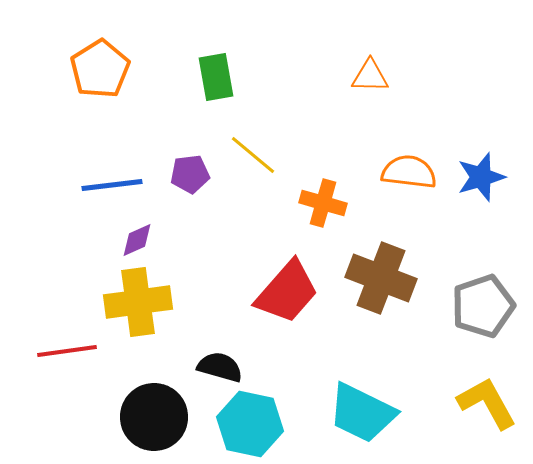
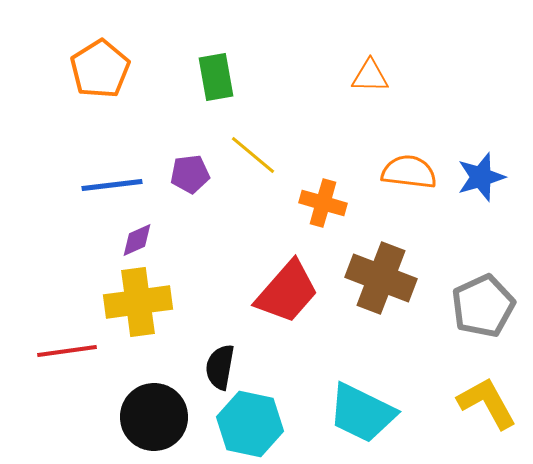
gray pentagon: rotated 6 degrees counterclockwise
black semicircle: rotated 96 degrees counterclockwise
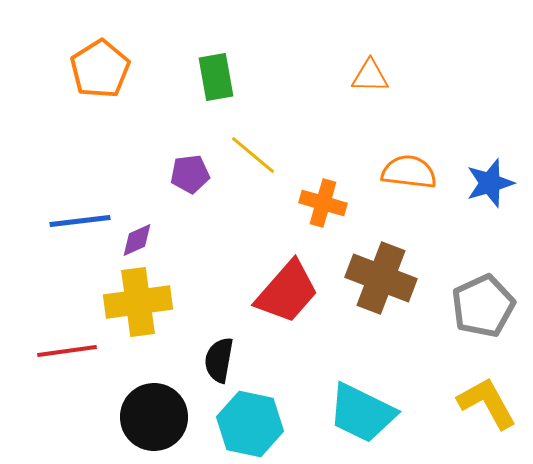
blue star: moved 9 px right, 6 px down
blue line: moved 32 px left, 36 px down
black semicircle: moved 1 px left, 7 px up
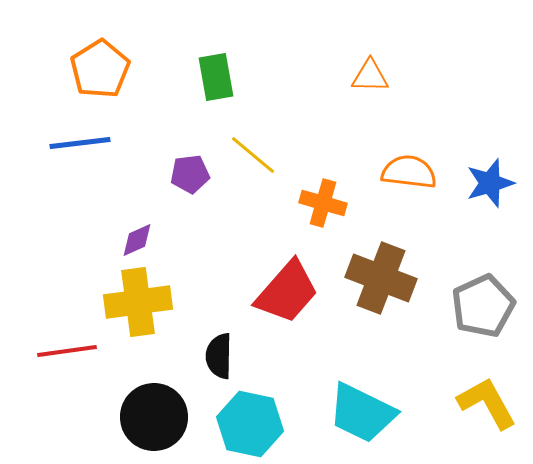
blue line: moved 78 px up
black semicircle: moved 4 px up; rotated 9 degrees counterclockwise
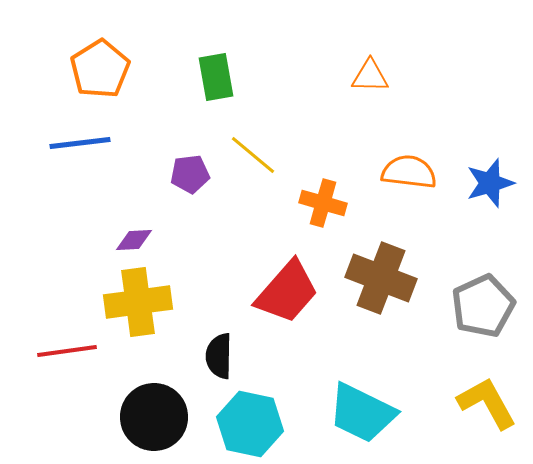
purple diamond: moved 3 px left; rotated 21 degrees clockwise
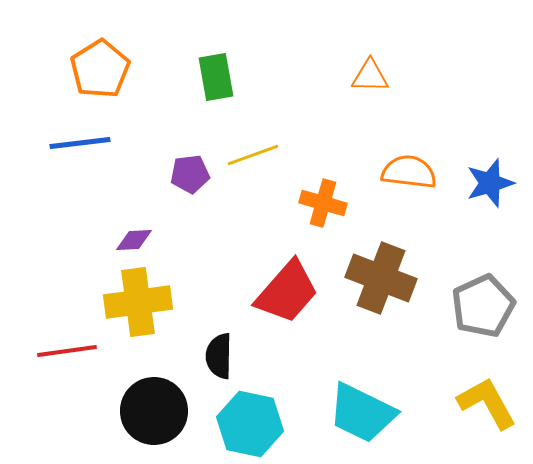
yellow line: rotated 60 degrees counterclockwise
black circle: moved 6 px up
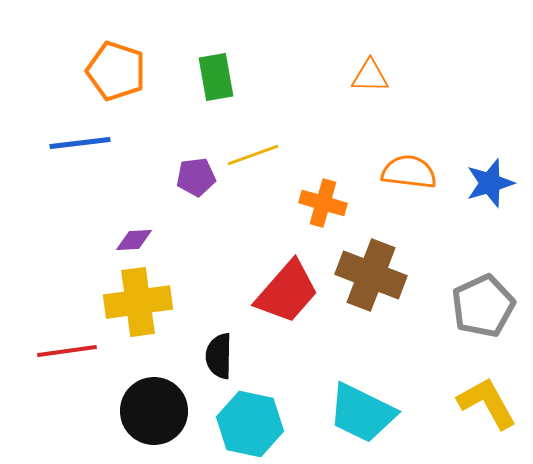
orange pentagon: moved 16 px right, 2 px down; rotated 22 degrees counterclockwise
purple pentagon: moved 6 px right, 3 px down
brown cross: moved 10 px left, 3 px up
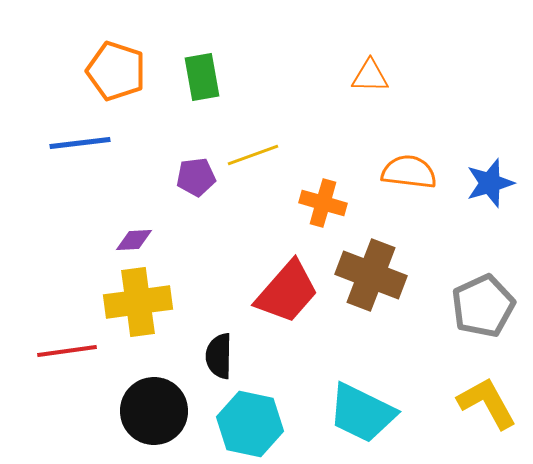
green rectangle: moved 14 px left
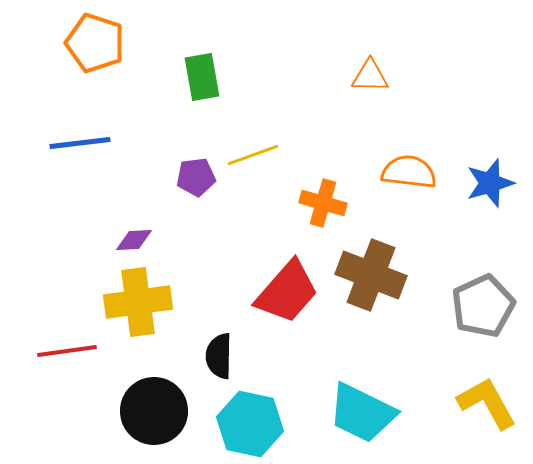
orange pentagon: moved 21 px left, 28 px up
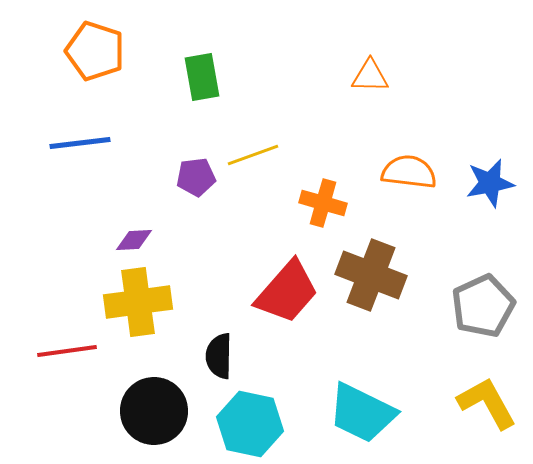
orange pentagon: moved 8 px down
blue star: rotated 6 degrees clockwise
